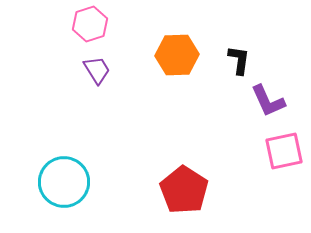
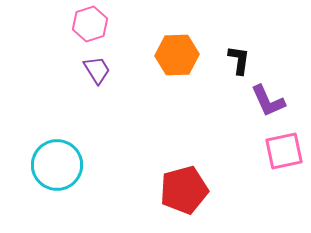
cyan circle: moved 7 px left, 17 px up
red pentagon: rotated 24 degrees clockwise
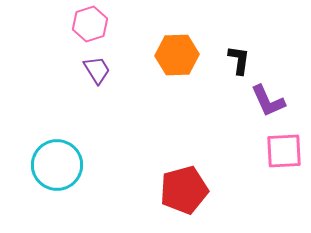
pink square: rotated 9 degrees clockwise
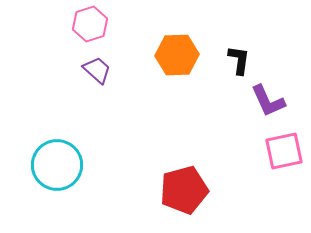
purple trapezoid: rotated 16 degrees counterclockwise
pink square: rotated 9 degrees counterclockwise
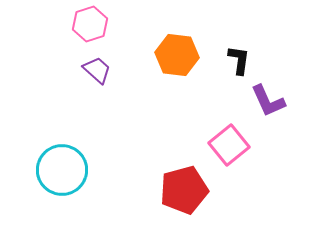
orange hexagon: rotated 9 degrees clockwise
pink square: moved 55 px left, 6 px up; rotated 27 degrees counterclockwise
cyan circle: moved 5 px right, 5 px down
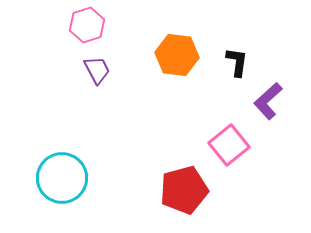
pink hexagon: moved 3 px left, 1 px down
black L-shape: moved 2 px left, 2 px down
purple trapezoid: rotated 20 degrees clockwise
purple L-shape: rotated 72 degrees clockwise
cyan circle: moved 8 px down
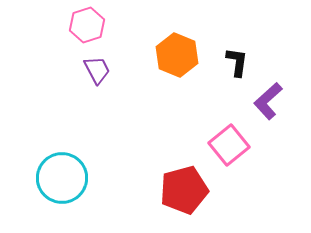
orange hexagon: rotated 15 degrees clockwise
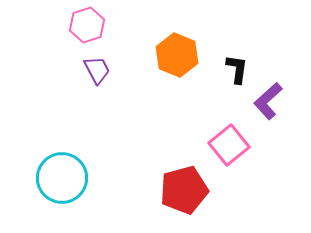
black L-shape: moved 7 px down
